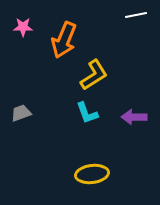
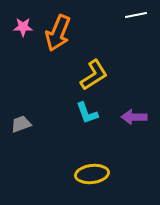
orange arrow: moved 6 px left, 7 px up
gray trapezoid: moved 11 px down
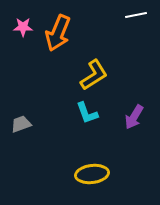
purple arrow: rotated 60 degrees counterclockwise
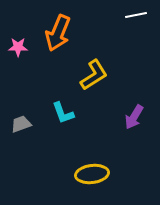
pink star: moved 5 px left, 20 px down
cyan L-shape: moved 24 px left
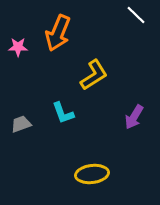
white line: rotated 55 degrees clockwise
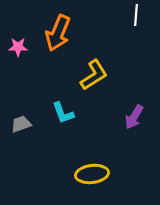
white line: rotated 50 degrees clockwise
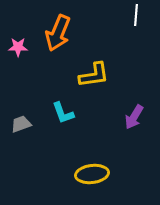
yellow L-shape: rotated 24 degrees clockwise
